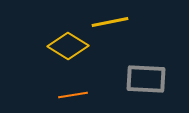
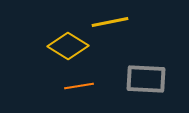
orange line: moved 6 px right, 9 px up
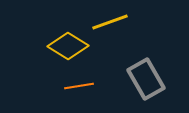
yellow line: rotated 9 degrees counterclockwise
gray rectangle: rotated 57 degrees clockwise
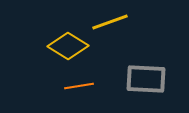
gray rectangle: rotated 57 degrees counterclockwise
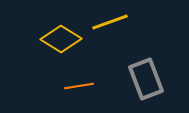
yellow diamond: moved 7 px left, 7 px up
gray rectangle: rotated 66 degrees clockwise
